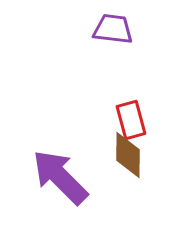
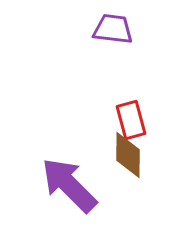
purple arrow: moved 9 px right, 8 px down
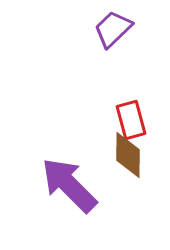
purple trapezoid: rotated 51 degrees counterclockwise
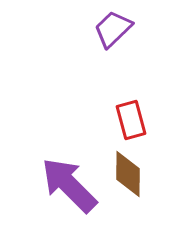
brown diamond: moved 19 px down
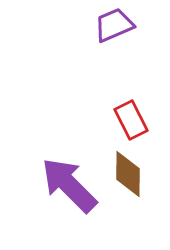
purple trapezoid: moved 1 px right, 4 px up; rotated 21 degrees clockwise
red rectangle: rotated 12 degrees counterclockwise
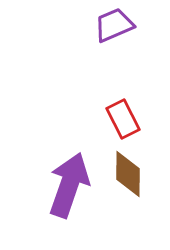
red rectangle: moved 8 px left, 1 px up
purple arrow: rotated 64 degrees clockwise
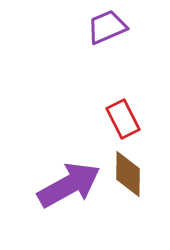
purple trapezoid: moved 7 px left, 2 px down
purple arrow: rotated 42 degrees clockwise
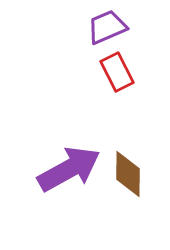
red rectangle: moved 6 px left, 47 px up
purple arrow: moved 16 px up
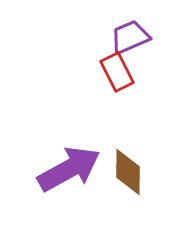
purple trapezoid: moved 23 px right, 10 px down
brown diamond: moved 2 px up
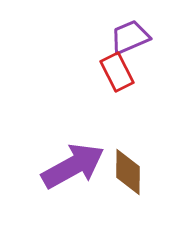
purple arrow: moved 4 px right, 3 px up
